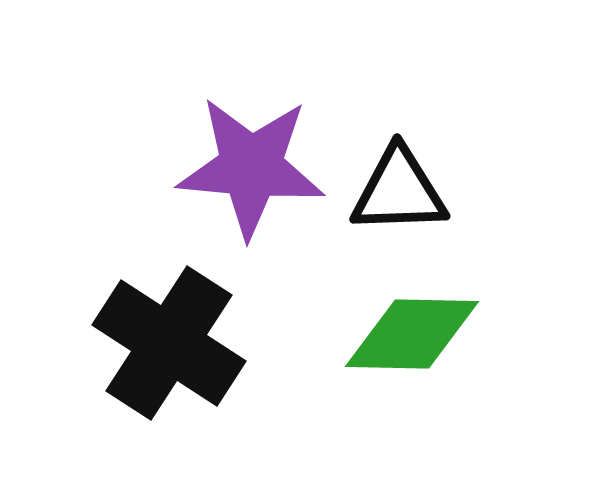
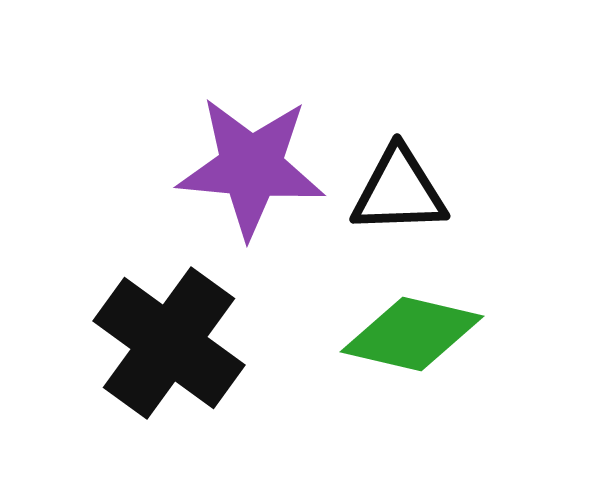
green diamond: rotated 12 degrees clockwise
black cross: rotated 3 degrees clockwise
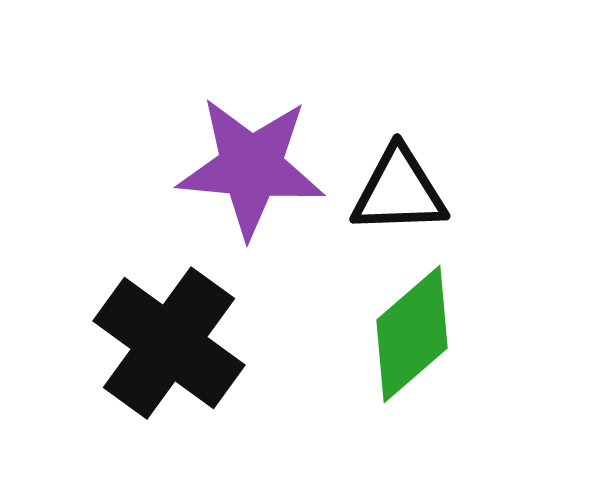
green diamond: rotated 54 degrees counterclockwise
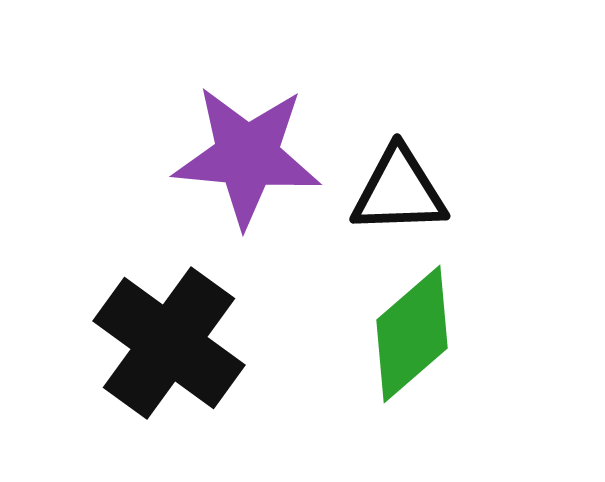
purple star: moved 4 px left, 11 px up
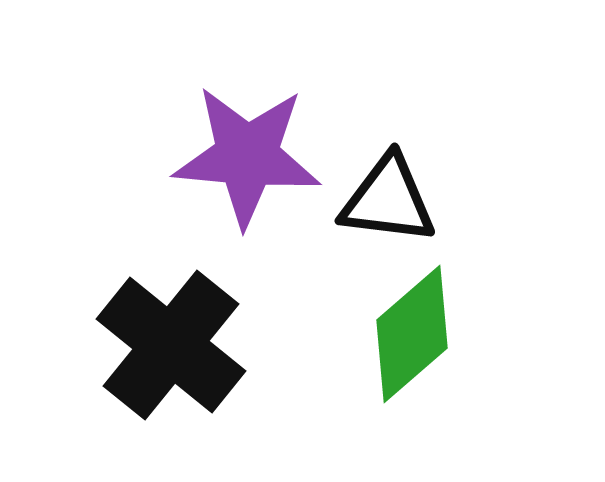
black triangle: moved 11 px left, 9 px down; rotated 9 degrees clockwise
black cross: moved 2 px right, 2 px down; rotated 3 degrees clockwise
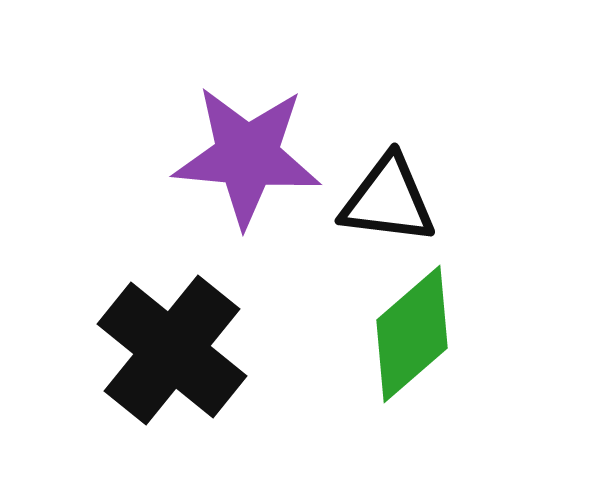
black cross: moved 1 px right, 5 px down
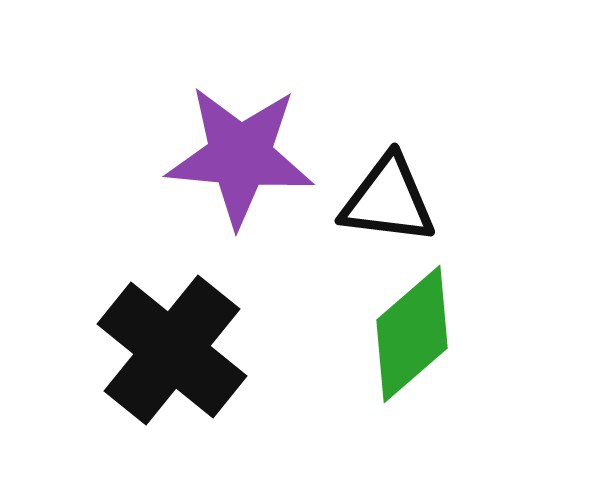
purple star: moved 7 px left
